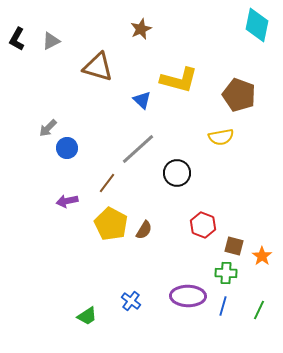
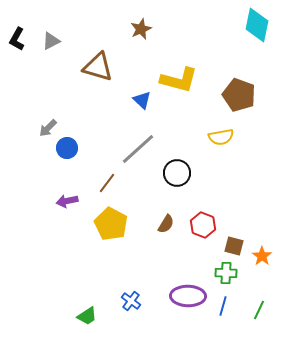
brown semicircle: moved 22 px right, 6 px up
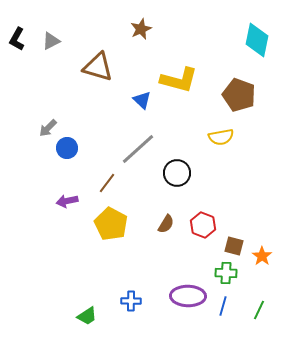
cyan diamond: moved 15 px down
blue cross: rotated 36 degrees counterclockwise
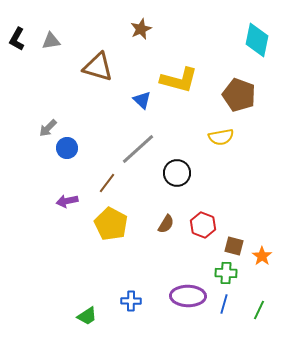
gray triangle: rotated 18 degrees clockwise
blue line: moved 1 px right, 2 px up
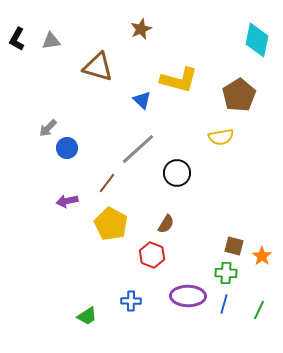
brown pentagon: rotated 20 degrees clockwise
red hexagon: moved 51 px left, 30 px down
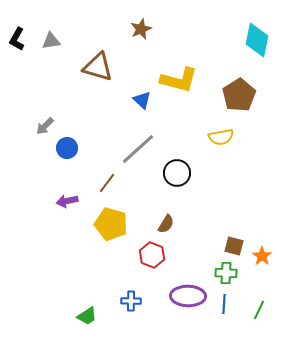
gray arrow: moved 3 px left, 2 px up
yellow pentagon: rotated 12 degrees counterclockwise
blue line: rotated 12 degrees counterclockwise
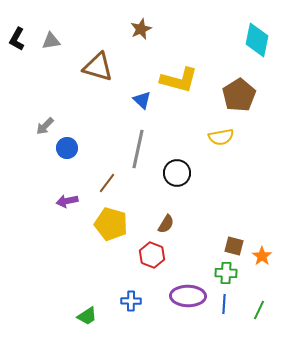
gray line: rotated 36 degrees counterclockwise
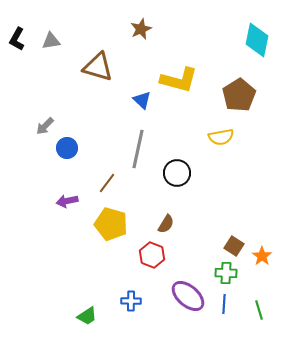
brown square: rotated 18 degrees clockwise
purple ellipse: rotated 40 degrees clockwise
green line: rotated 42 degrees counterclockwise
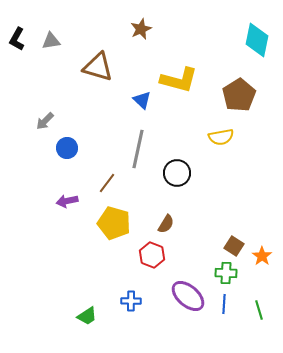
gray arrow: moved 5 px up
yellow pentagon: moved 3 px right, 1 px up
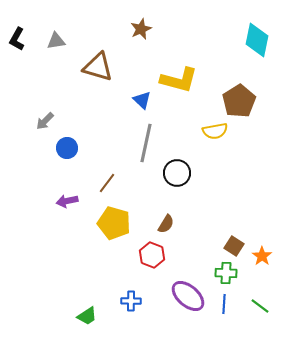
gray triangle: moved 5 px right
brown pentagon: moved 6 px down
yellow semicircle: moved 6 px left, 6 px up
gray line: moved 8 px right, 6 px up
green line: moved 1 px right, 4 px up; rotated 36 degrees counterclockwise
